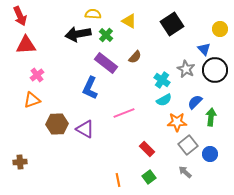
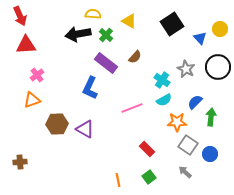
blue triangle: moved 4 px left, 11 px up
black circle: moved 3 px right, 3 px up
pink line: moved 8 px right, 5 px up
gray square: rotated 18 degrees counterclockwise
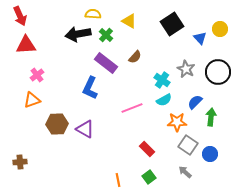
black circle: moved 5 px down
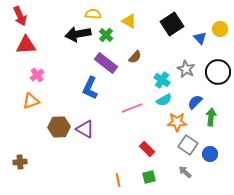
orange triangle: moved 1 px left, 1 px down
brown hexagon: moved 2 px right, 3 px down
green square: rotated 24 degrees clockwise
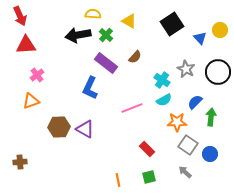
yellow circle: moved 1 px down
black arrow: moved 1 px down
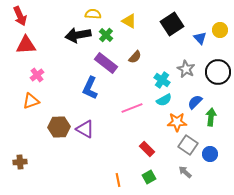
green square: rotated 16 degrees counterclockwise
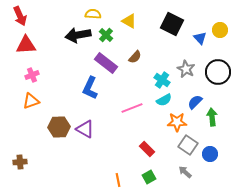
black square: rotated 30 degrees counterclockwise
pink cross: moved 5 px left; rotated 16 degrees clockwise
green arrow: moved 1 px right; rotated 12 degrees counterclockwise
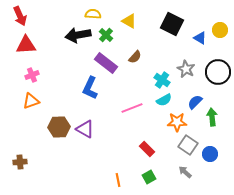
blue triangle: rotated 16 degrees counterclockwise
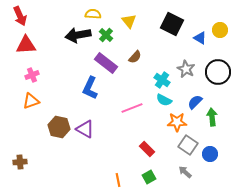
yellow triangle: rotated 21 degrees clockwise
cyan semicircle: rotated 56 degrees clockwise
brown hexagon: rotated 15 degrees clockwise
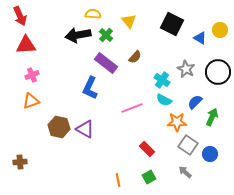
green arrow: rotated 30 degrees clockwise
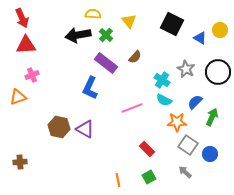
red arrow: moved 2 px right, 2 px down
orange triangle: moved 13 px left, 4 px up
